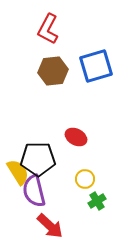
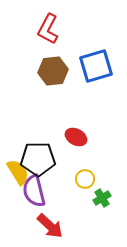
green cross: moved 5 px right, 3 px up
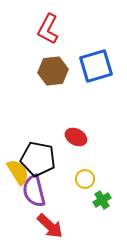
black pentagon: rotated 12 degrees clockwise
green cross: moved 2 px down
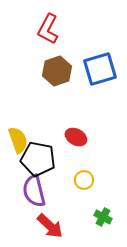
blue square: moved 4 px right, 3 px down
brown hexagon: moved 4 px right; rotated 12 degrees counterclockwise
yellow semicircle: moved 32 px up; rotated 12 degrees clockwise
yellow circle: moved 1 px left, 1 px down
green cross: moved 1 px right, 17 px down; rotated 30 degrees counterclockwise
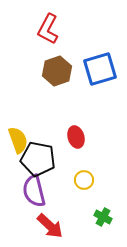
red ellipse: rotated 45 degrees clockwise
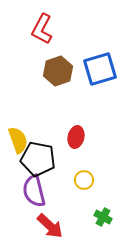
red L-shape: moved 6 px left
brown hexagon: moved 1 px right
red ellipse: rotated 30 degrees clockwise
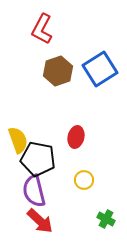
blue square: rotated 16 degrees counterclockwise
green cross: moved 3 px right, 2 px down
red arrow: moved 10 px left, 5 px up
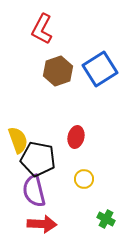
yellow circle: moved 1 px up
red arrow: moved 2 px right, 3 px down; rotated 40 degrees counterclockwise
